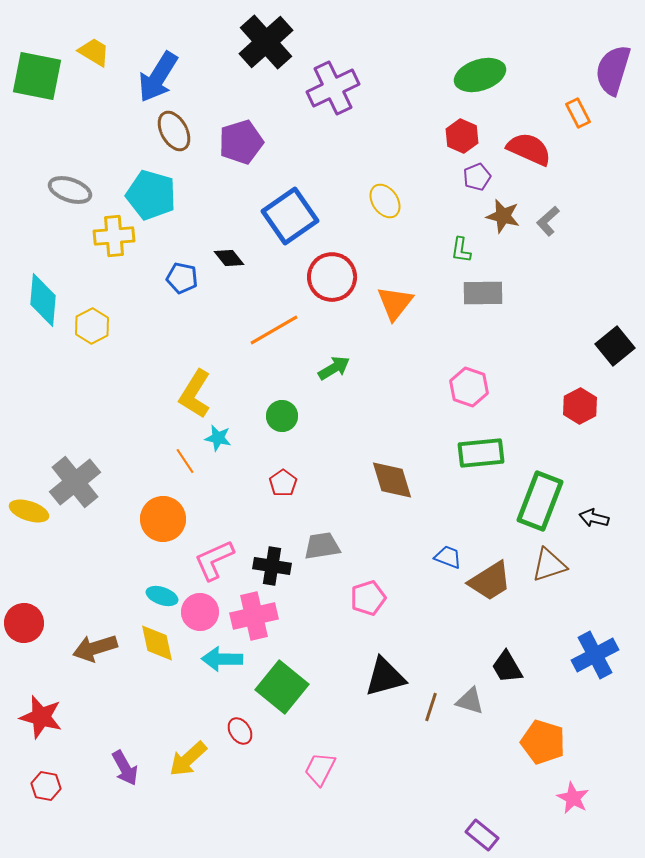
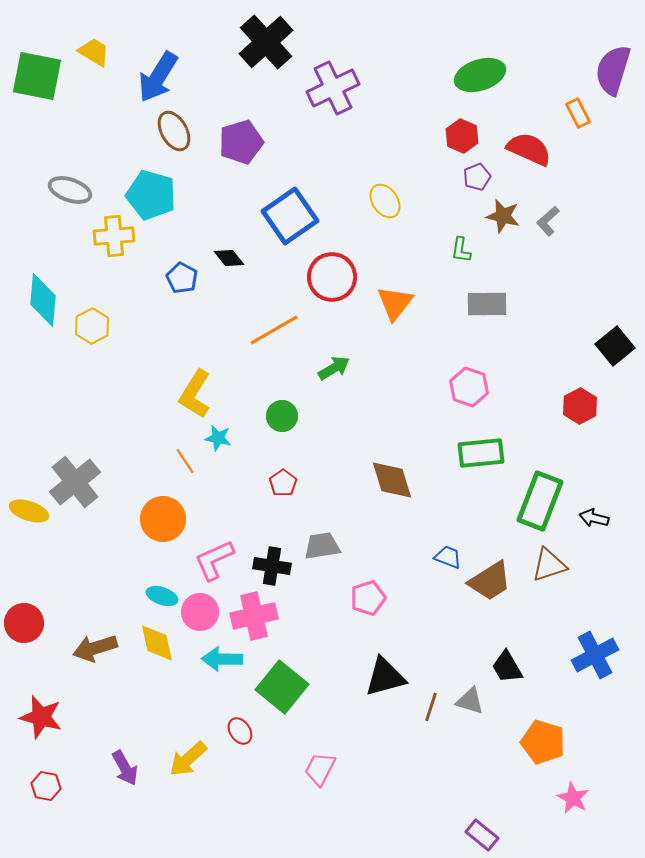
blue pentagon at (182, 278): rotated 16 degrees clockwise
gray rectangle at (483, 293): moved 4 px right, 11 px down
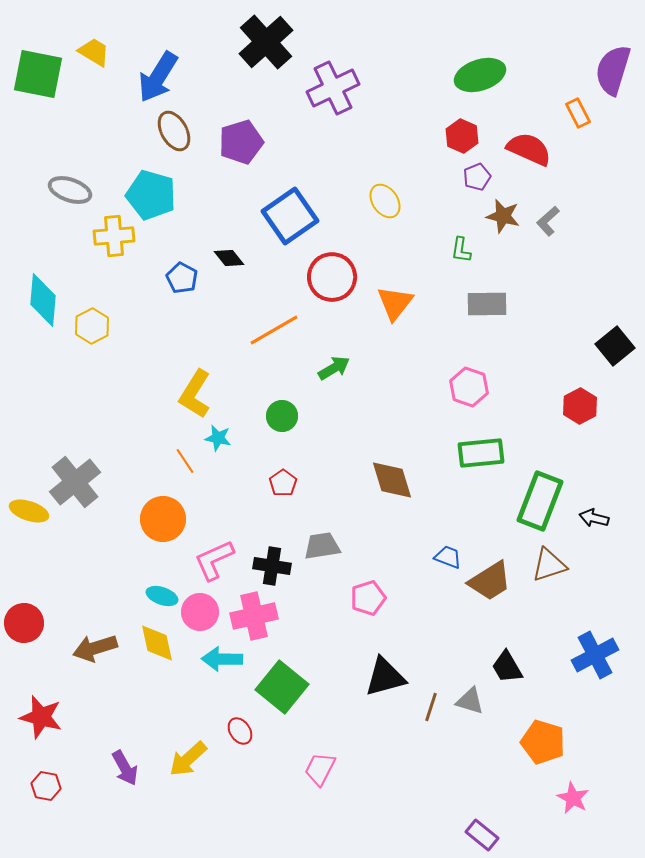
green square at (37, 76): moved 1 px right, 2 px up
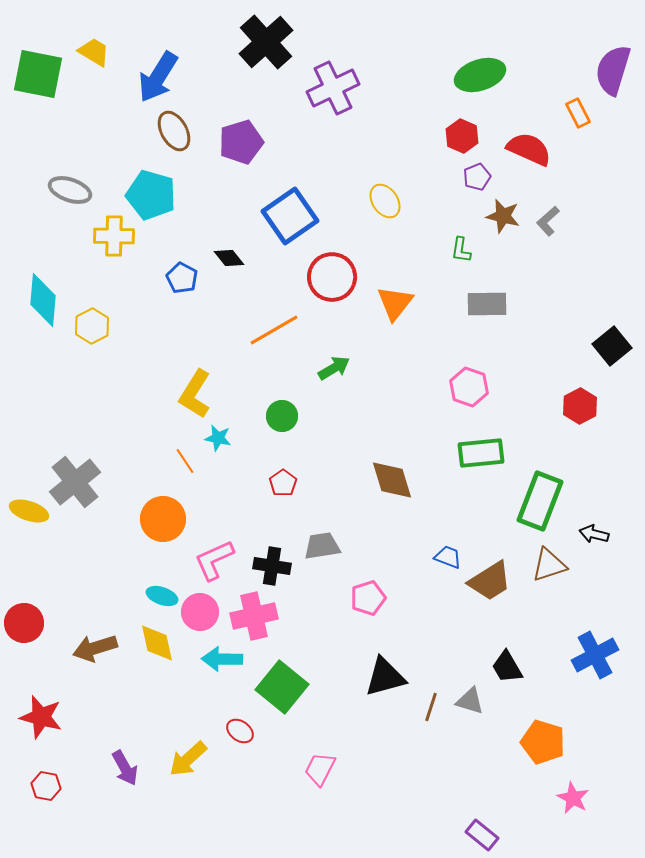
yellow cross at (114, 236): rotated 6 degrees clockwise
black square at (615, 346): moved 3 px left
black arrow at (594, 518): moved 16 px down
red ellipse at (240, 731): rotated 20 degrees counterclockwise
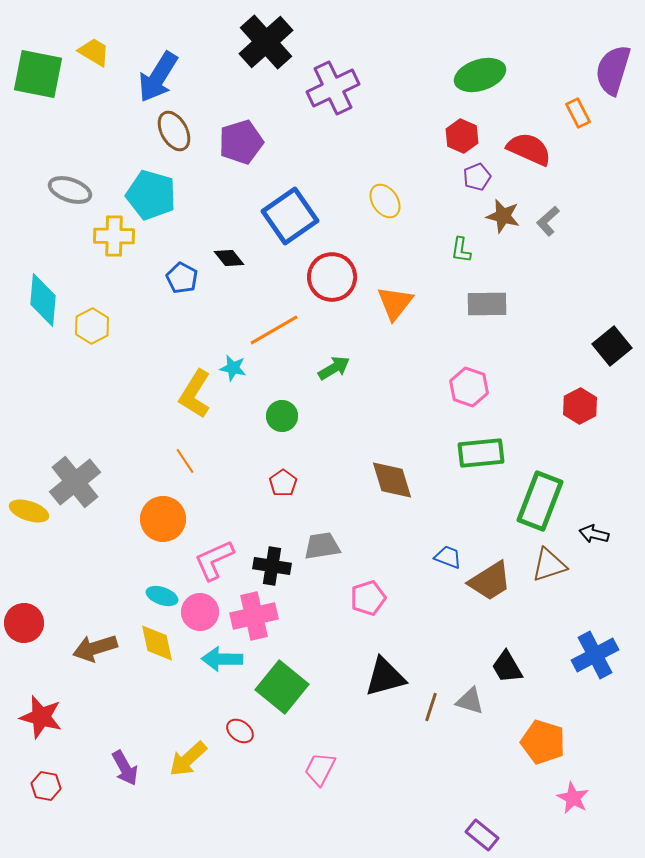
cyan star at (218, 438): moved 15 px right, 70 px up
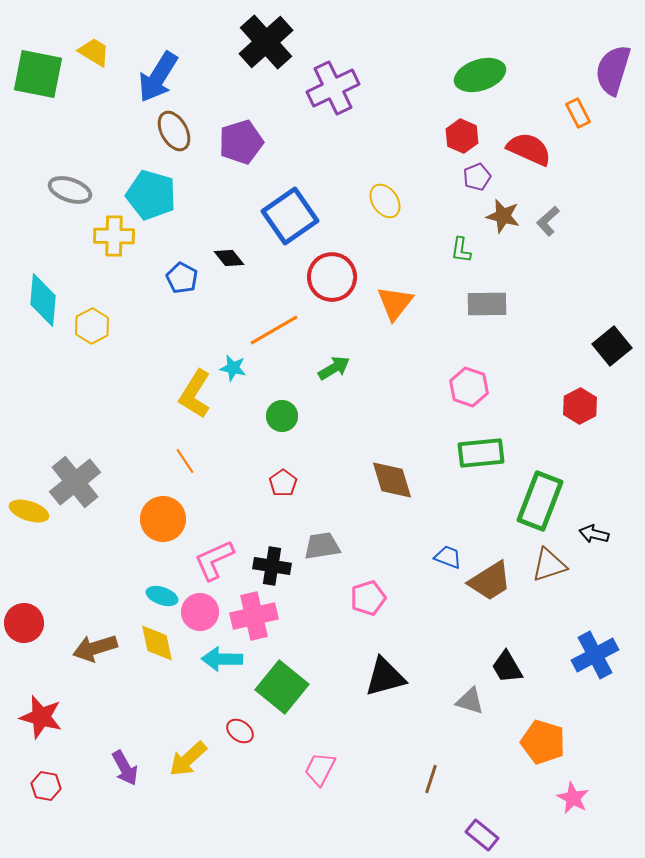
brown line at (431, 707): moved 72 px down
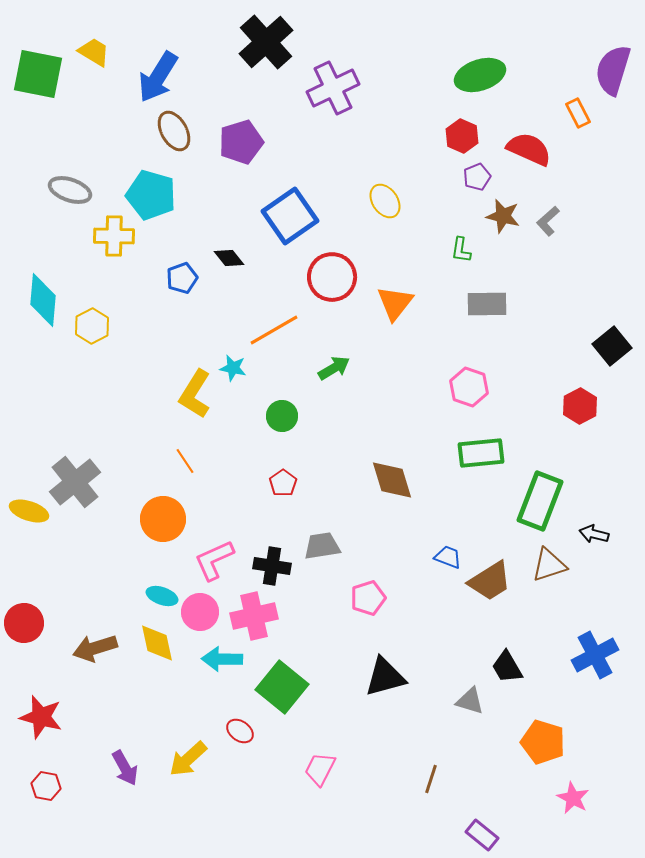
blue pentagon at (182, 278): rotated 24 degrees clockwise
